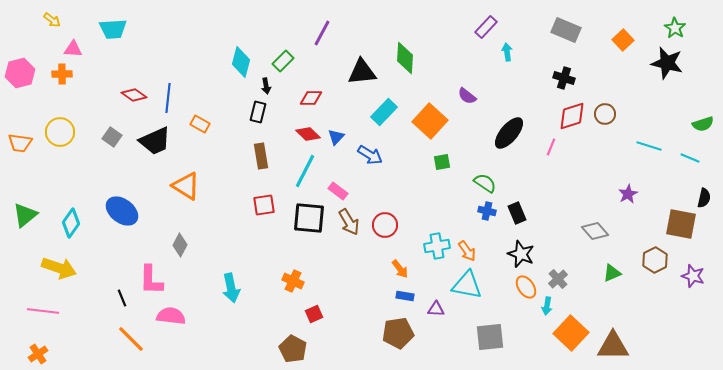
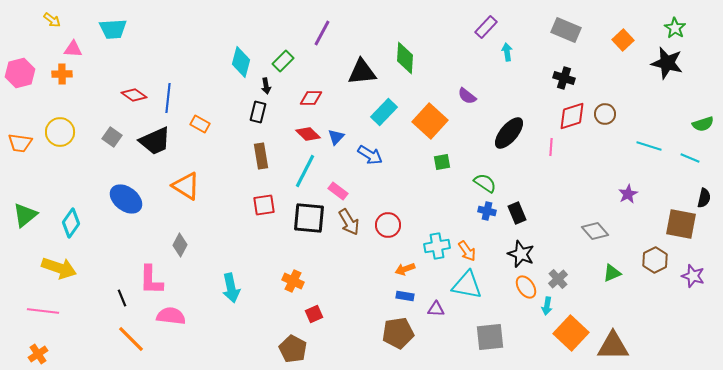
pink line at (551, 147): rotated 18 degrees counterclockwise
blue ellipse at (122, 211): moved 4 px right, 12 px up
red circle at (385, 225): moved 3 px right
orange arrow at (400, 269): moved 5 px right; rotated 108 degrees clockwise
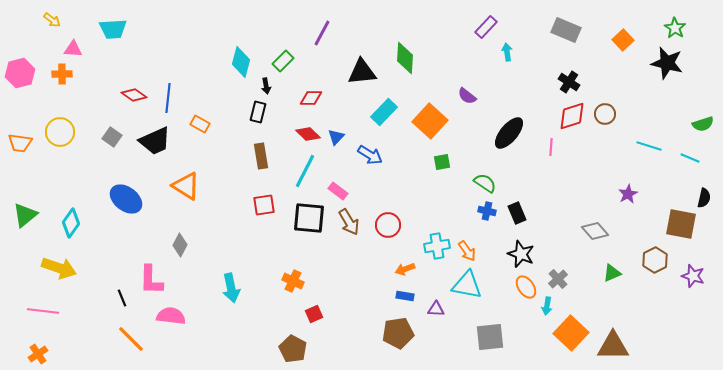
black cross at (564, 78): moved 5 px right, 4 px down; rotated 15 degrees clockwise
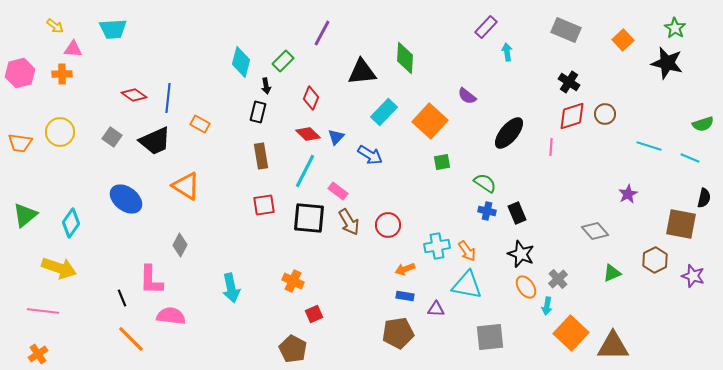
yellow arrow at (52, 20): moved 3 px right, 6 px down
red diamond at (311, 98): rotated 70 degrees counterclockwise
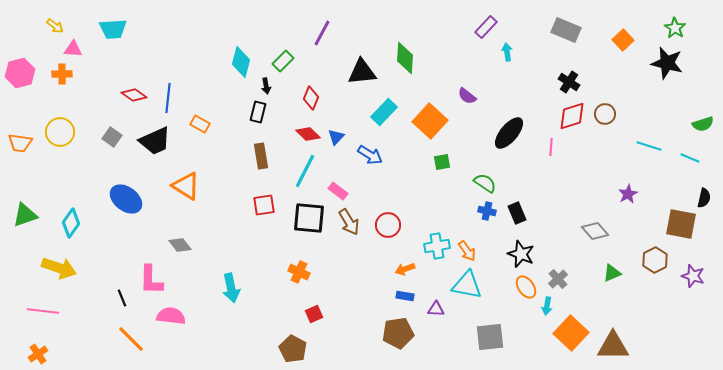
green triangle at (25, 215): rotated 20 degrees clockwise
gray diamond at (180, 245): rotated 65 degrees counterclockwise
orange cross at (293, 281): moved 6 px right, 9 px up
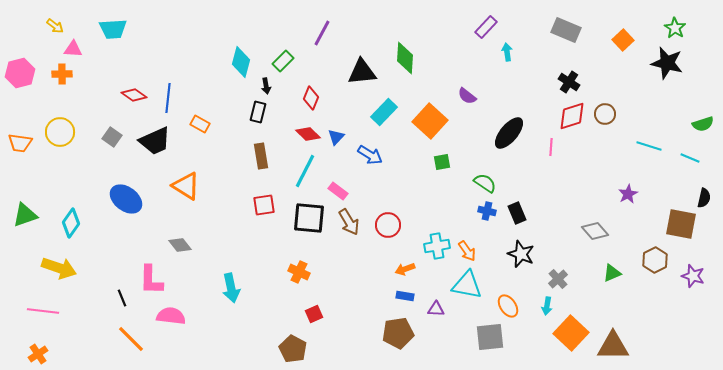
orange ellipse at (526, 287): moved 18 px left, 19 px down
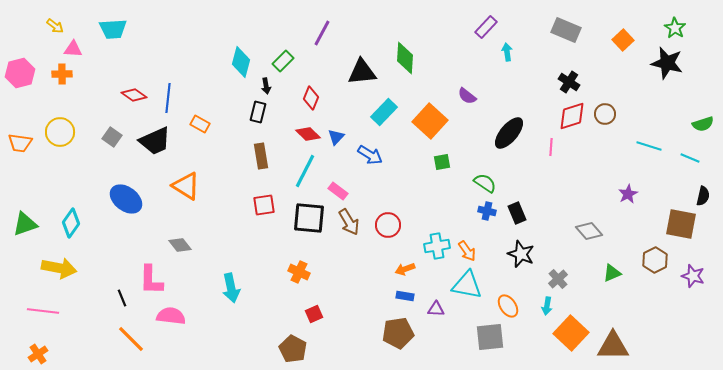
black semicircle at (704, 198): moved 1 px left, 2 px up
green triangle at (25, 215): moved 9 px down
gray diamond at (595, 231): moved 6 px left
yellow arrow at (59, 268): rotated 8 degrees counterclockwise
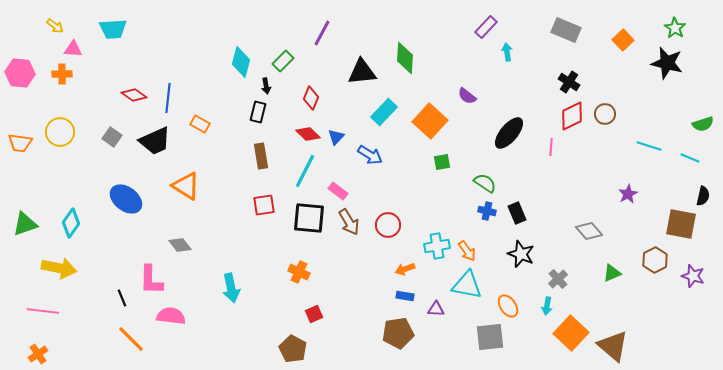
pink hexagon at (20, 73): rotated 20 degrees clockwise
red diamond at (572, 116): rotated 8 degrees counterclockwise
brown triangle at (613, 346): rotated 40 degrees clockwise
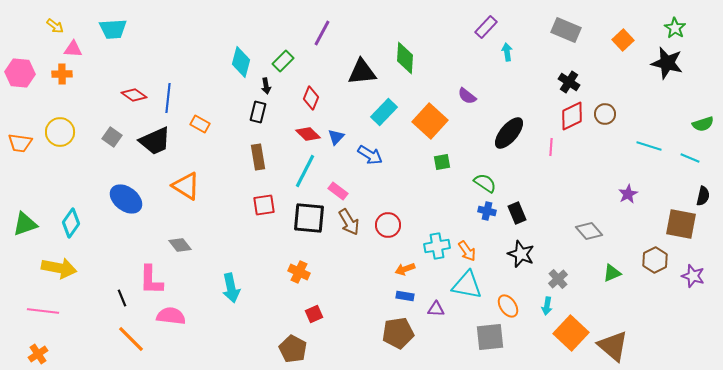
brown rectangle at (261, 156): moved 3 px left, 1 px down
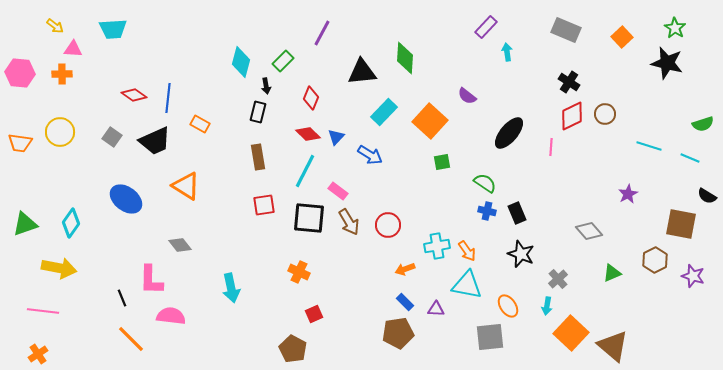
orange square at (623, 40): moved 1 px left, 3 px up
black semicircle at (703, 196): moved 4 px right; rotated 108 degrees clockwise
blue rectangle at (405, 296): moved 6 px down; rotated 36 degrees clockwise
